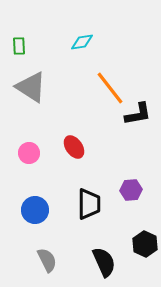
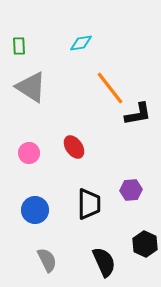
cyan diamond: moved 1 px left, 1 px down
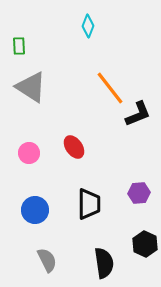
cyan diamond: moved 7 px right, 17 px up; rotated 60 degrees counterclockwise
black L-shape: rotated 12 degrees counterclockwise
purple hexagon: moved 8 px right, 3 px down
black semicircle: moved 1 px down; rotated 16 degrees clockwise
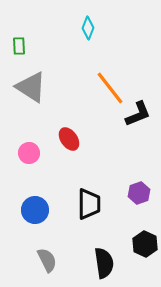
cyan diamond: moved 2 px down
red ellipse: moved 5 px left, 8 px up
purple hexagon: rotated 15 degrees counterclockwise
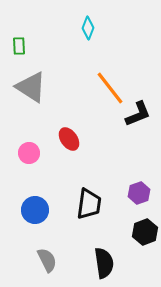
black trapezoid: rotated 8 degrees clockwise
black hexagon: moved 12 px up; rotated 15 degrees clockwise
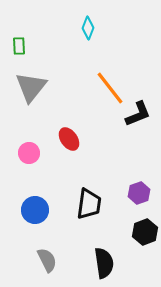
gray triangle: rotated 36 degrees clockwise
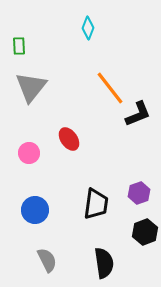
black trapezoid: moved 7 px right
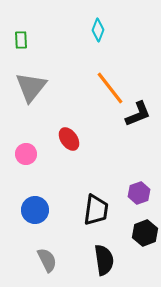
cyan diamond: moved 10 px right, 2 px down
green rectangle: moved 2 px right, 6 px up
pink circle: moved 3 px left, 1 px down
black trapezoid: moved 6 px down
black hexagon: moved 1 px down
black semicircle: moved 3 px up
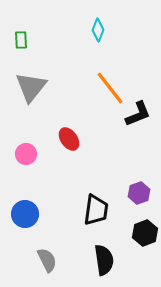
blue circle: moved 10 px left, 4 px down
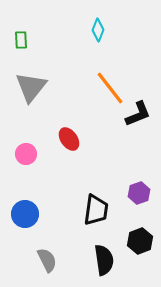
black hexagon: moved 5 px left, 8 px down
